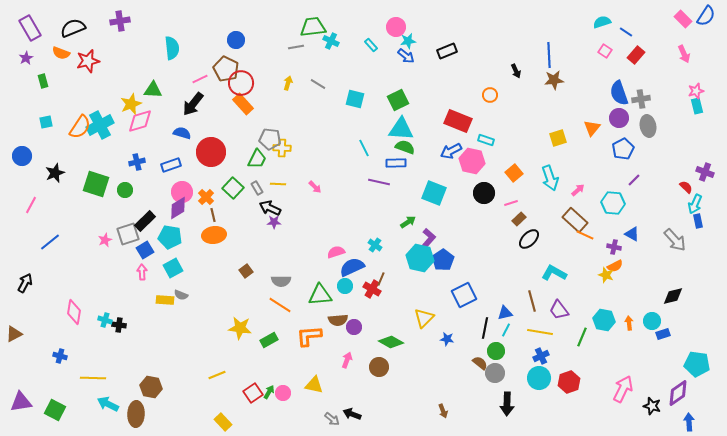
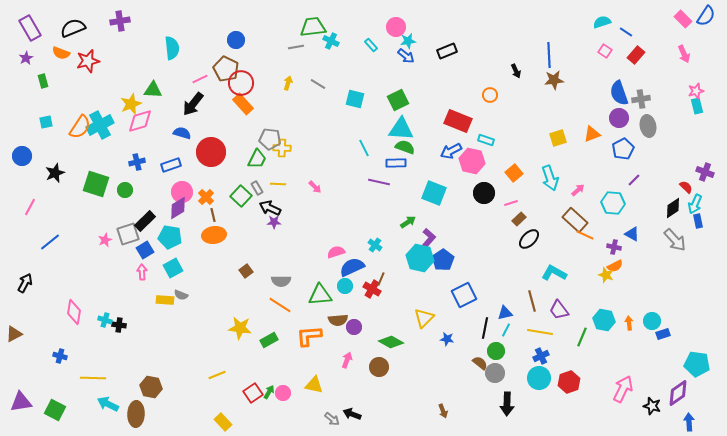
orange triangle at (592, 128): moved 6 px down; rotated 30 degrees clockwise
green square at (233, 188): moved 8 px right, 8 px down
pink line at (31, 205): moved 1 px left, 2 px down
black diamond at (673, 296): moved 88 px up; rotated 20 degrees counterclockwise
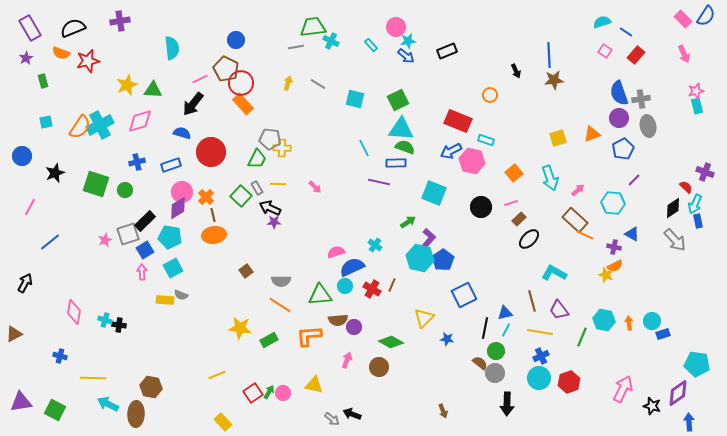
yellow star at (131, 104): moved 4 px left, 19 px up
black circle at (484, 193): moved 3 px left, 14 px down
brown line at (381, 279): moved 11 px right, 6 px down
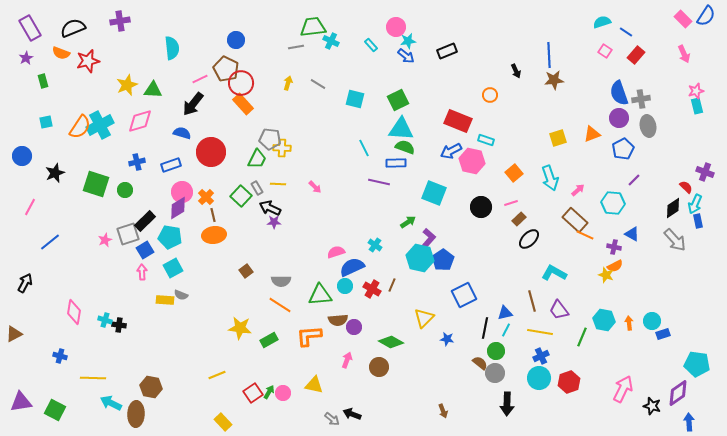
cyan arrow at (108, 404): moved 3 px right, 1 px up
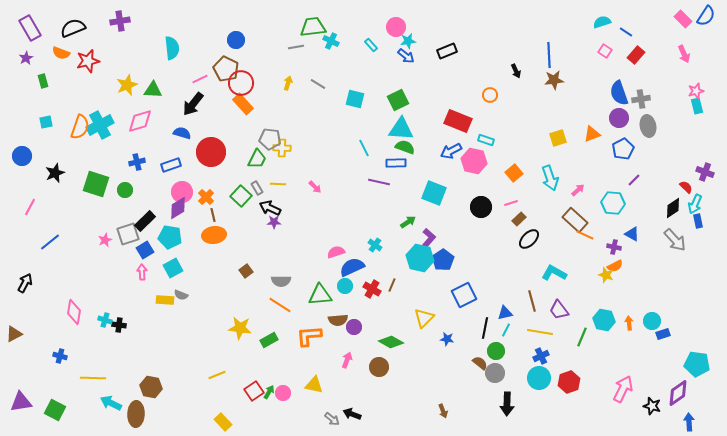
orange semicircle at (80, 127): rotated 15 degrees counterclockwise
pink hexagon at (472, 161): moved 2 px right
red square at (253, 393): moved 1 px right, 2 px up
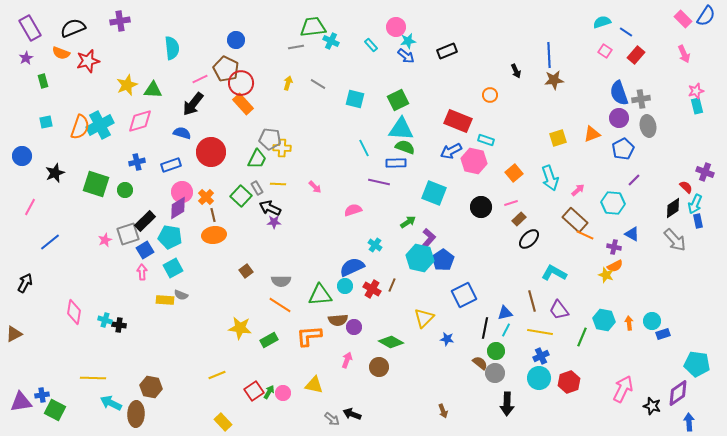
pink semicircle at (336, 252): moved 17 px right, 42 px up
blue cross at (60, 356): moved 18 px left, 39 px down; rotated 24 degrees counterclockwise
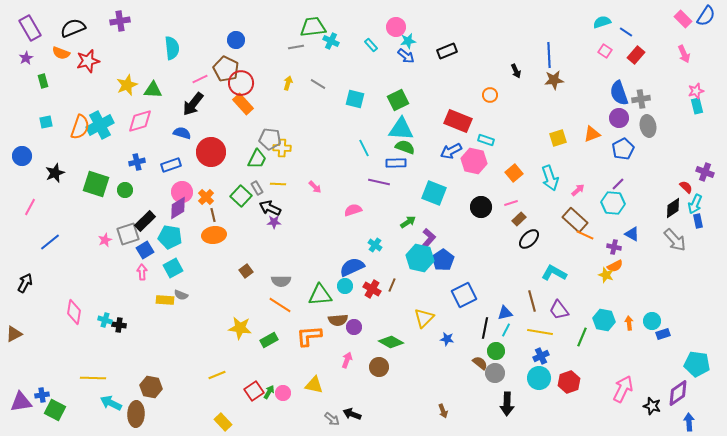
purple line at (634, 180): moved 16 px left, 4 px down
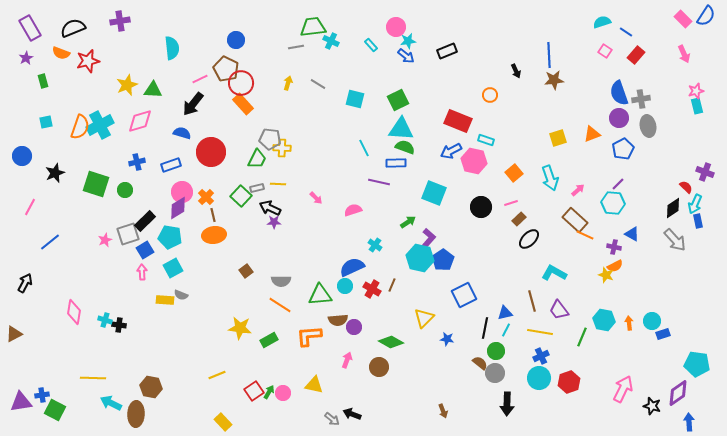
pink arrow at (315, 187): moved 1 px right, 11 px down
gray rectangle at (257, 188): rotated 72 degrees counterclockwise
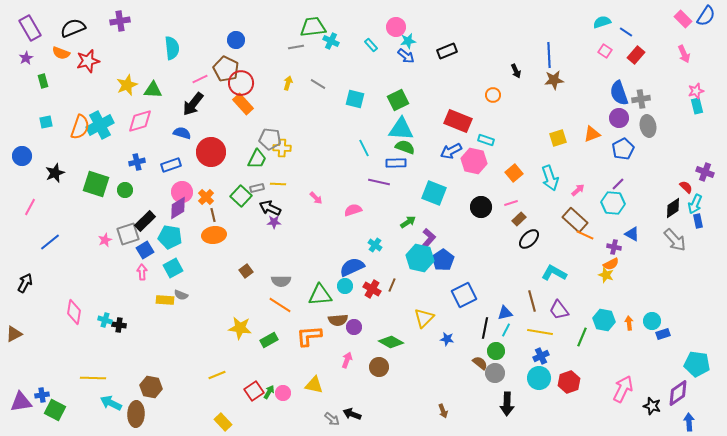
orange circle at (490, 95): moved 3 px right
orange semicircle at (615, 266): moved 4 px left, 2 px up
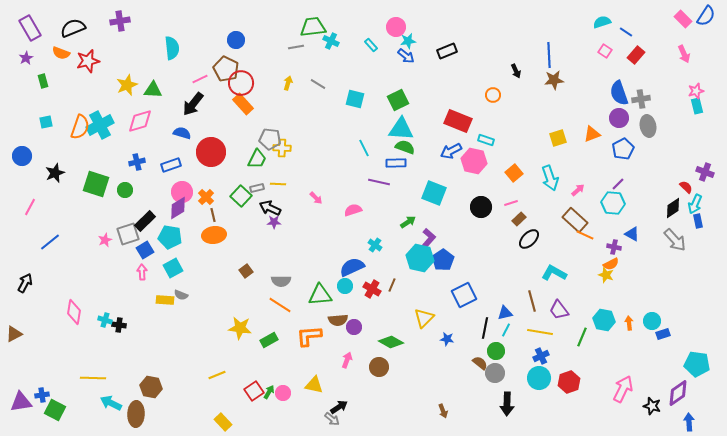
black arrow at (352, 414): moved 13 px left, 7 px up; rotated 126 degrees clockwise
